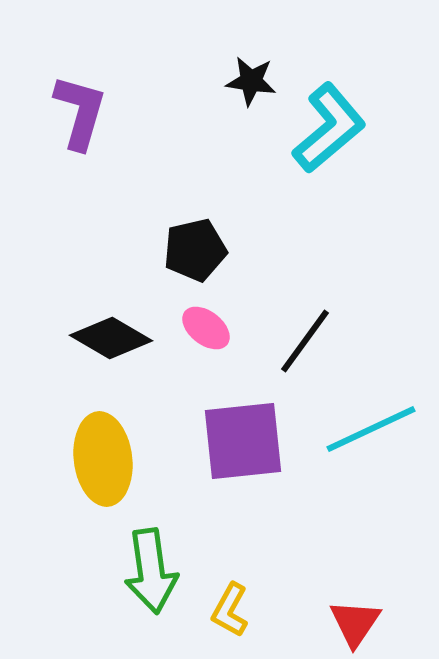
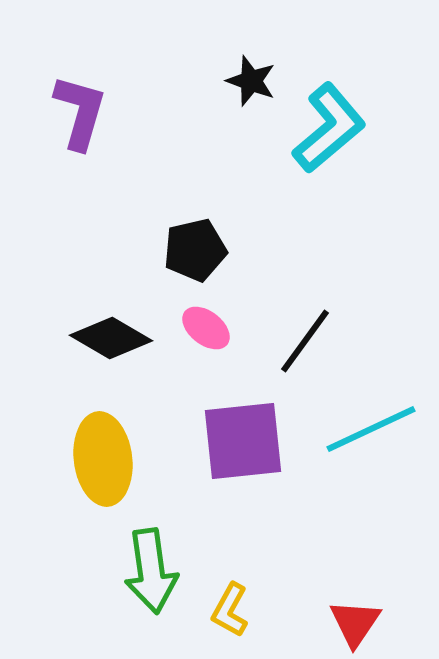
black star: rotated 12 degrees clockwise
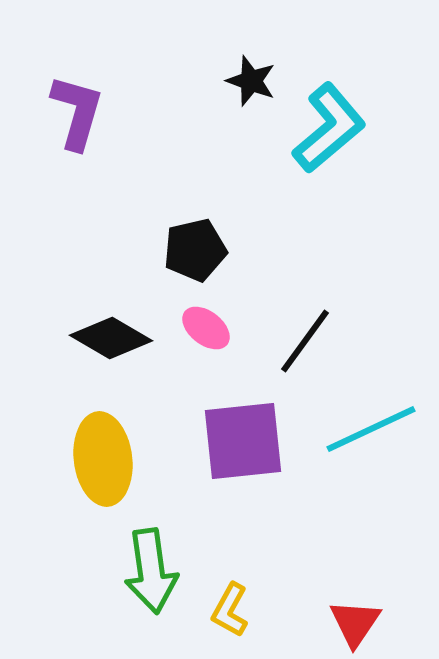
purple L-shape: moved 3 px left
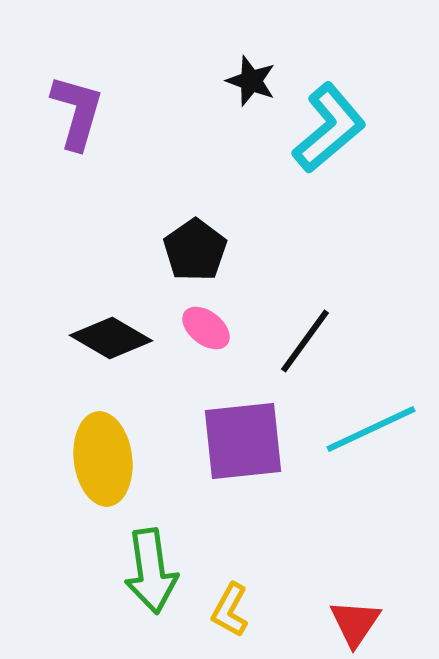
black pentagon: rotated 22 degrees counterclockwise
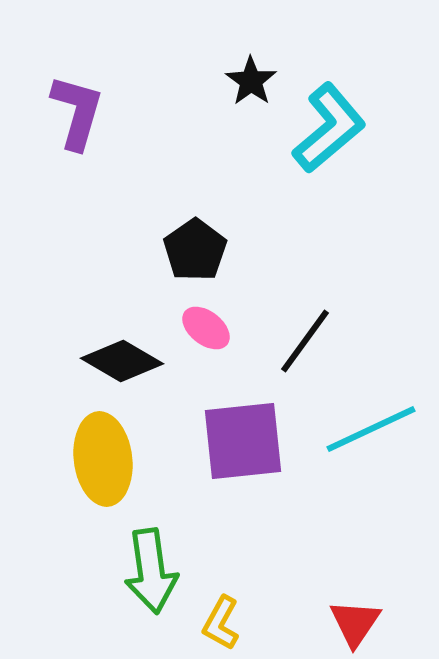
black star: rotated 15 degrees clockwise
black diamond: moved 11 px right, 23 px down
yellow L-shape: moved 9 px left, 13 px down
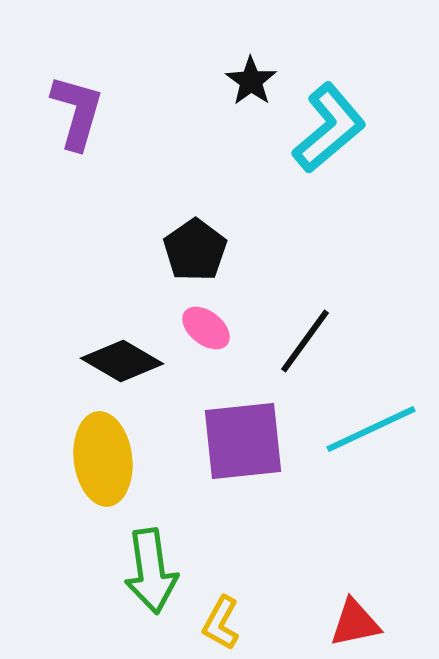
red triangle: rotated 44 degrees clockwise
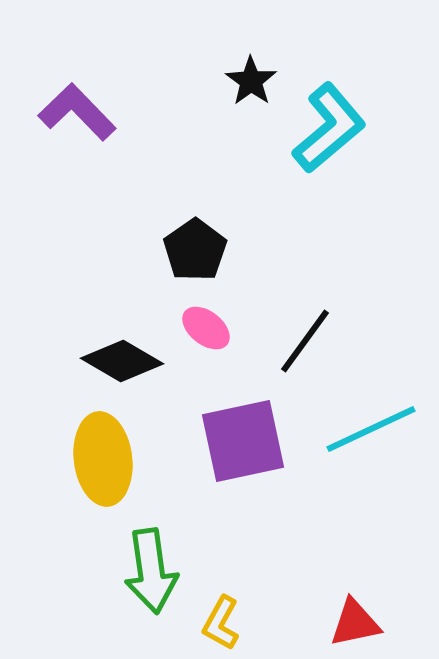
purple L-shape: rotated 60 degrees counterclockwise
purple square: rotated 6 degrees counterclockwise
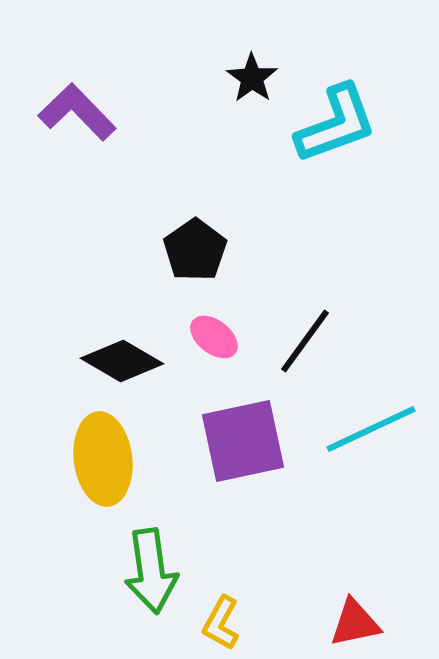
black star: moved 1 px right, 3 px up
cyan L-shape: moved 7 px right, 4 px up; rotated 20 degrees clockwise
pink ellipse: moved 8 px right, 9 px down
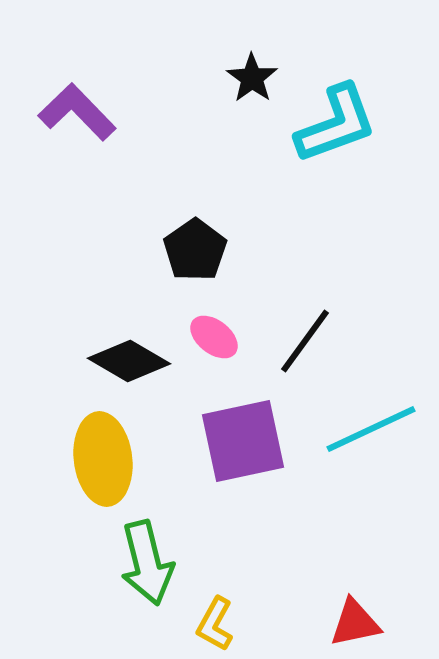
black diamond: moved 7 px right
green arrow: moved 4 px left, 8 px up; rotated 6 degrees counterclockwise
yellow L-shape: moved 6 px left, 1 px down
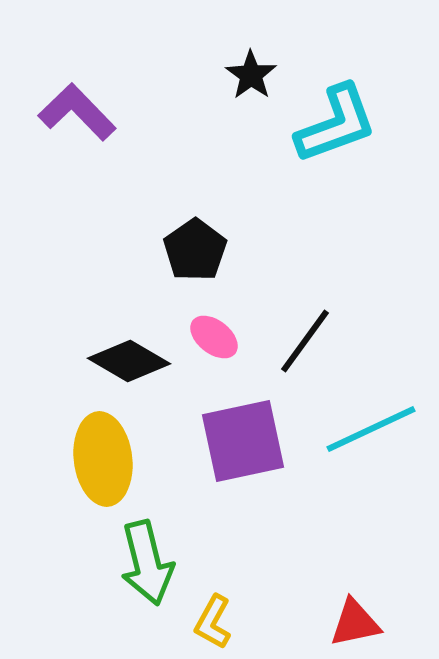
black star: moved 1 px left, 3 px up
yellow L-shape: moved 2 px left, 2 px up
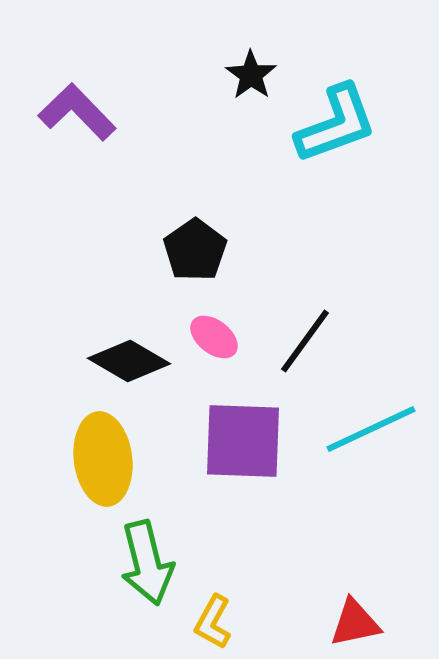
purple square: rotated 14 degrees clockwise
